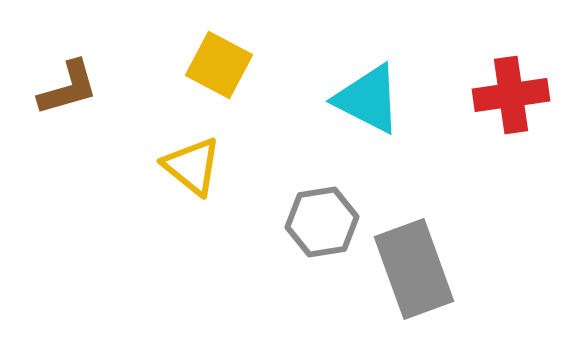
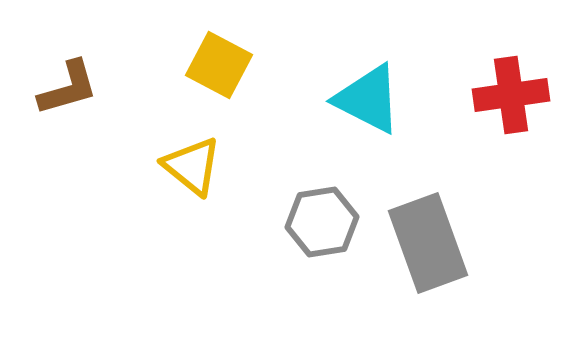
gray rectangle: moved 14 px right, 26 px up
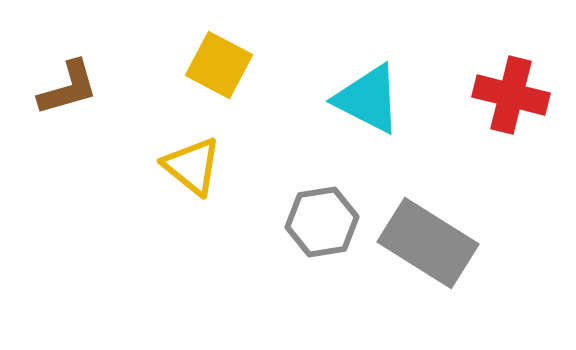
red cross: rotated 22 degrees clockwise
gray rectangle: rotated 38 degrees counterclockwise
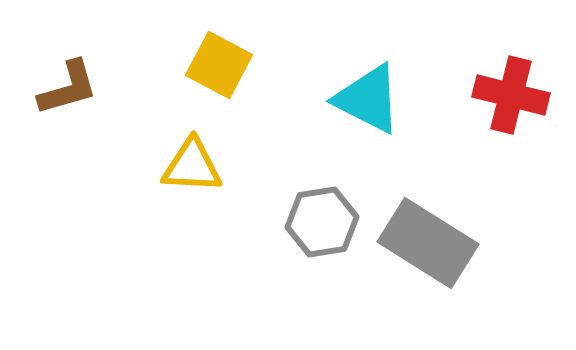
yellow triangle: rotated 36 degrees counterclockwise
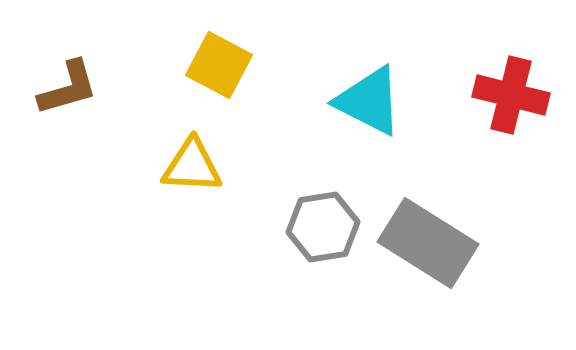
cyan triangle: moved 1 px right, 2 px down
gray hexagon: moved 1 px right, 5 px down
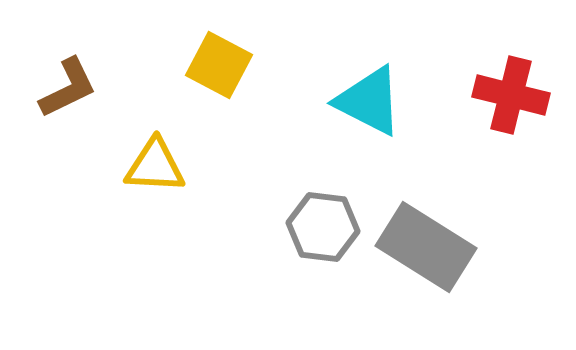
brown L-shape: rotated 10 degrees counterclockwise
yellow triangle: moved 37 px left
gray hexagon: rotated 16 degrees clockwise
gray rectangle: moved 2 px left, 4 px down
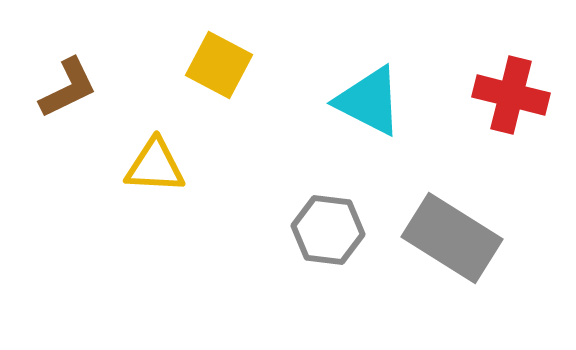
gray hexagon: moved 5 px right, 3 px down
gray rectangle: moved 26 px right, 9 px up
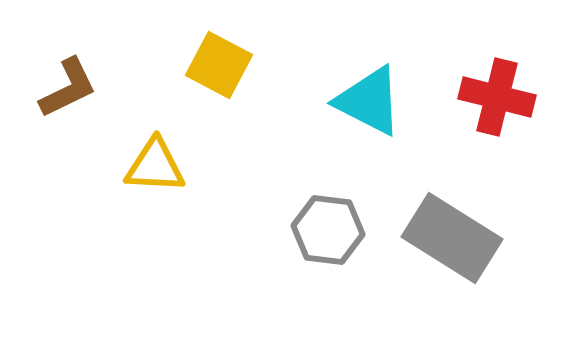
red cross: moved 14 px left, 2 px down
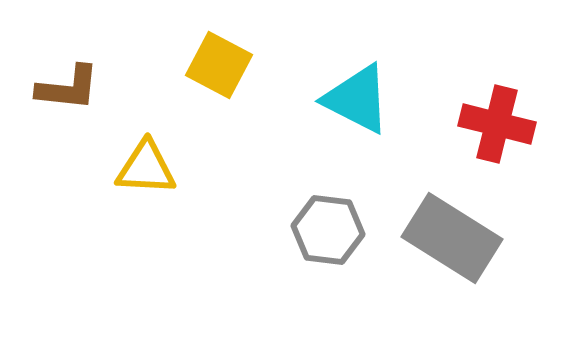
brown L-shape: rotated 32 degrees clockwise
red cross: moved 27 px down
cyan triangle: moved 12 px left, 2 px up
yellow triangle: moved 9 px left, 2 px down
